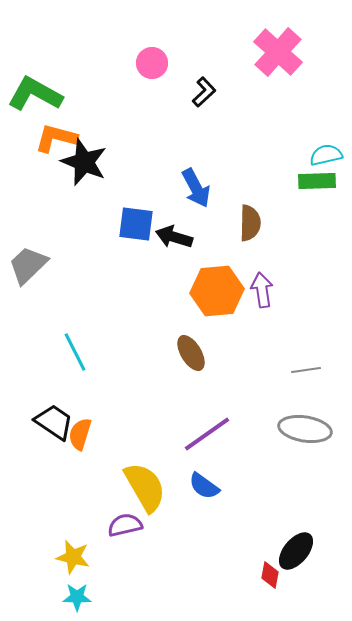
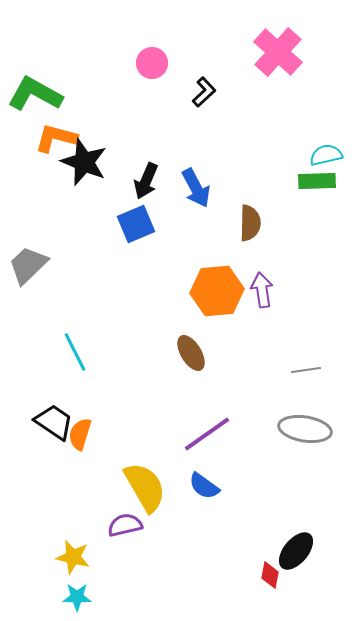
blue square: rotated 30 degrees counterclockwise
black arrow: moved 28 px left, 56 px up; rotated 84 degrees counterclockwise
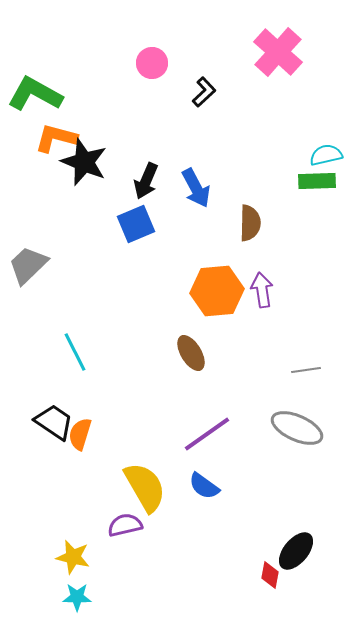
gray ellipse: moved 8 px left, 1 px up; rotated 15 degrees clockwise
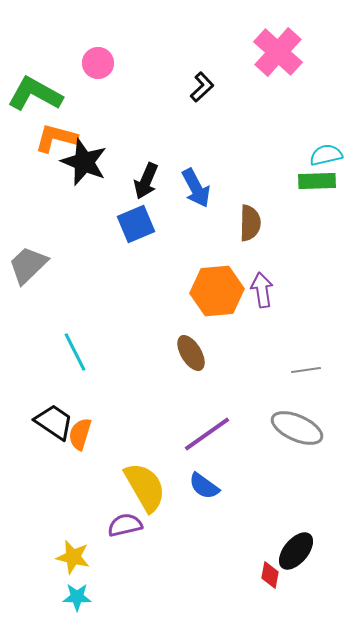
pink circle: moved 54 px left
black L-shape: moved 2 px left, 5 px up
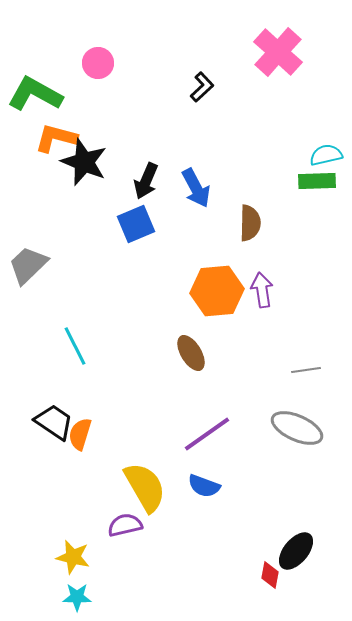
cyan line: moved 6 px up
blue semicircle: rotated 16 degrees counterclockwise
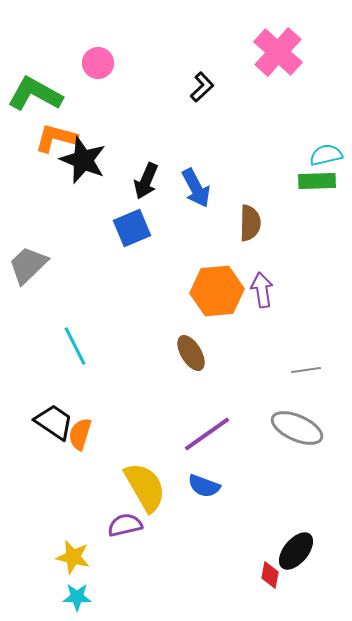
black star: moved 1 px left, 2 px up
blue square: moved 4 px left, 4 px down
